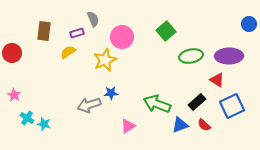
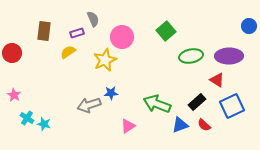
blue circle: moved 2 px down
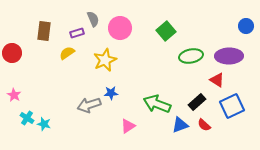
blue circle: moved 3 px left
pink circle: moved 2 px left, 9 px up
yellow semicircle: moved 1 px left, 1 px down
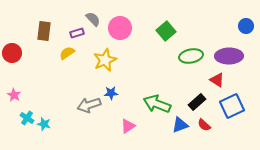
gray semicircle: rotated 21 degrees counterclockwise
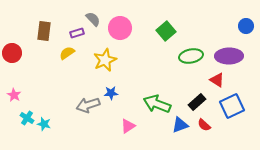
gray arrow: moved 1 px left
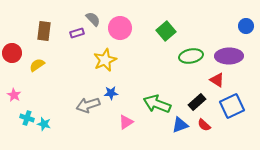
yellow semicircle: moved 30 px left, 12 px down
cyan cross: rotated 16 degrees counterclockwise
pink triangle: moved 2 px left, 4 px up
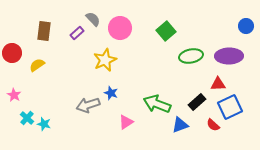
purple rectangle: rotated 24 degrees counterclockwise
red triangle: moved 1 px right, 4 px down; rotated 35 degrees counterclockwise
blue star: rotated 24 degrees clockwise
blue square: moved 2 px left, 1 px down
cyan cross: rotated 24 degrees clockwise
red semicircle: moved 9 px right
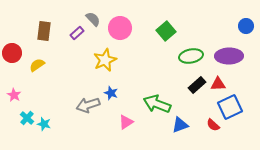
black rectangle: moved 17 px up
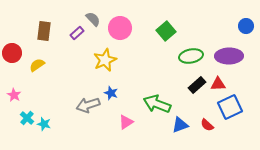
red semicircle: moved 6 px left
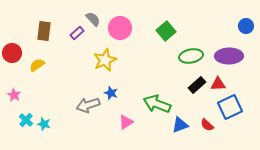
cyan cross: moved 1 px left, 2 px down
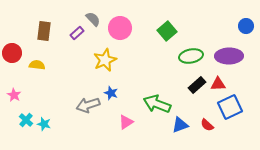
green square: moved 1 px right
yellow semicircle: rotated 42 degrees clockwise
